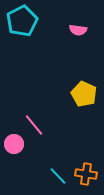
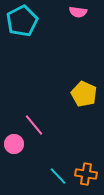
pink semicircle: moved 18 px up
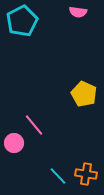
pink circle: moved 1 px up
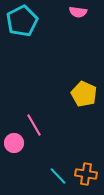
pink line: rotated 10 degrees clockwise
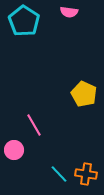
pink semicircle: moved 9 px left
cyan pentagon: moved 2 px right; rotated 12 degrees counterclockwise
pink circle: moved 7 px down
cyan line: moved 1 px right, 2 px up
